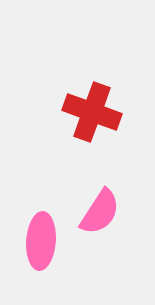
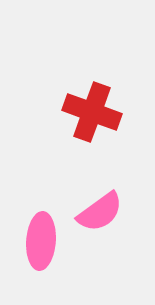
pink semicircle: rotated 21 degrees clockwise
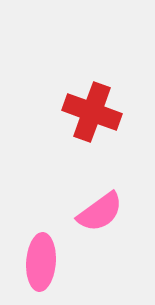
pink ellipse: moved 21 px down
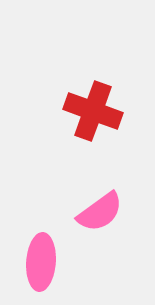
red cross: moved 1 px right, 1 px up
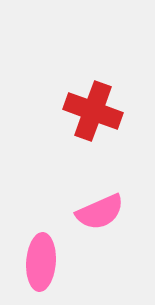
pink semicircle: rotated 12 degrees clockwise
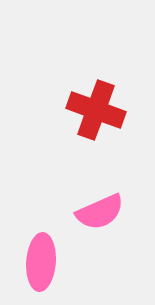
red cross: moved 3 px right, 1 px up
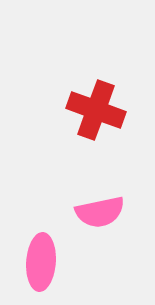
pink semicircle: rotated 12 degrees clockwise
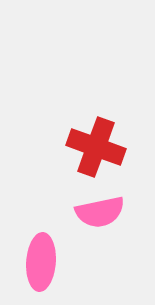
red cross: moved 37 px down
